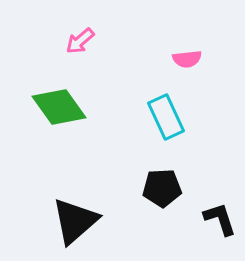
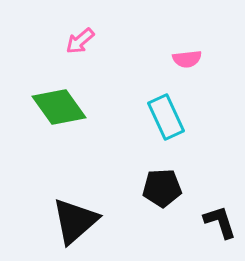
black L-shape: moved 3 px down
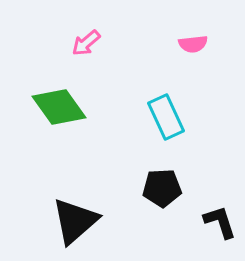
pink arrow: moved 6 px right, 2 px down
pink semicircle: moved 6 px right, 15 px up
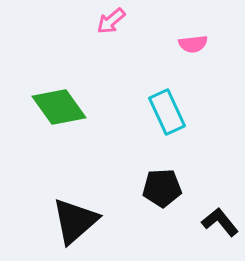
pink arrow: moved 25 px right, 22 px up
cyan rectangle: moved 1 px right, 5 px up
black L-shape: rotated 21 degrees counterclockwise
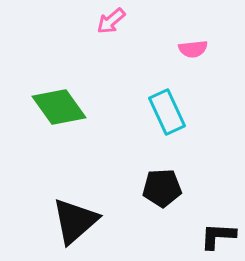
pink semicircle: moved 5 px down
black L-shape: moved 2 px left, 14 px down; rotated 48 degrees counterclockwise
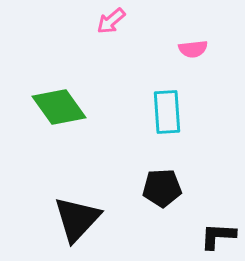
cyan rectangle: rotated 21 degrees clockwise
black triangle: moved 2 px right, 2 px up; rotated 6 degrees counterclockwise
